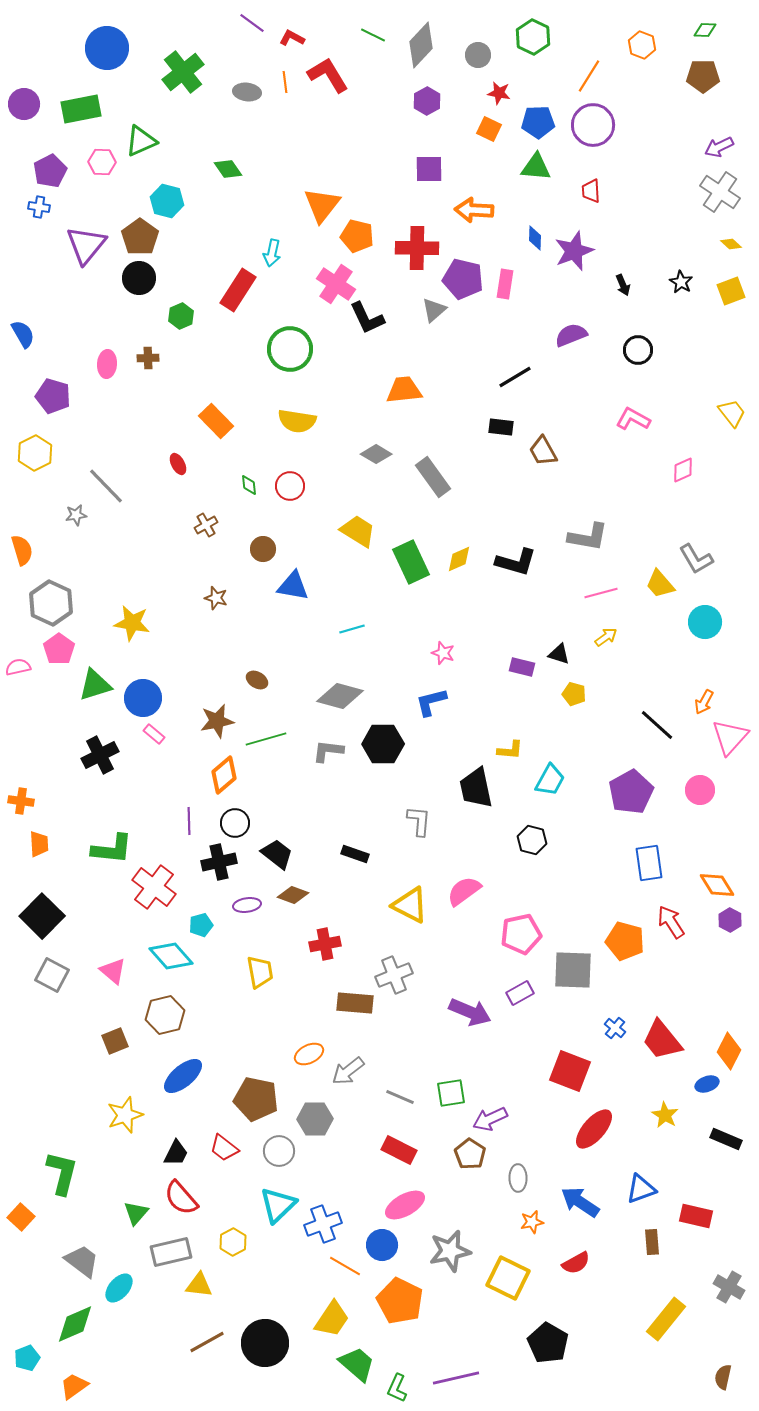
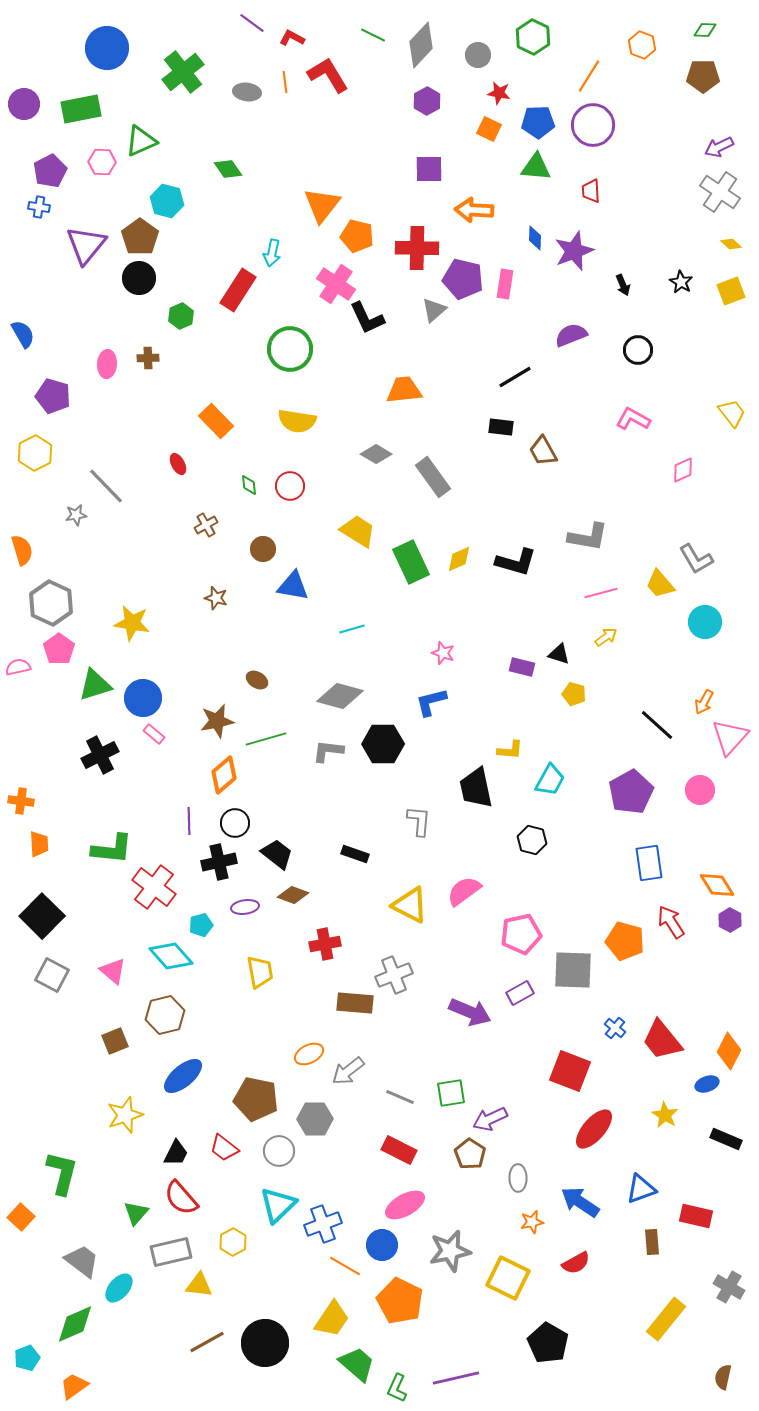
purple ellipse at (247, 905): moved 2 px left, 2 px down
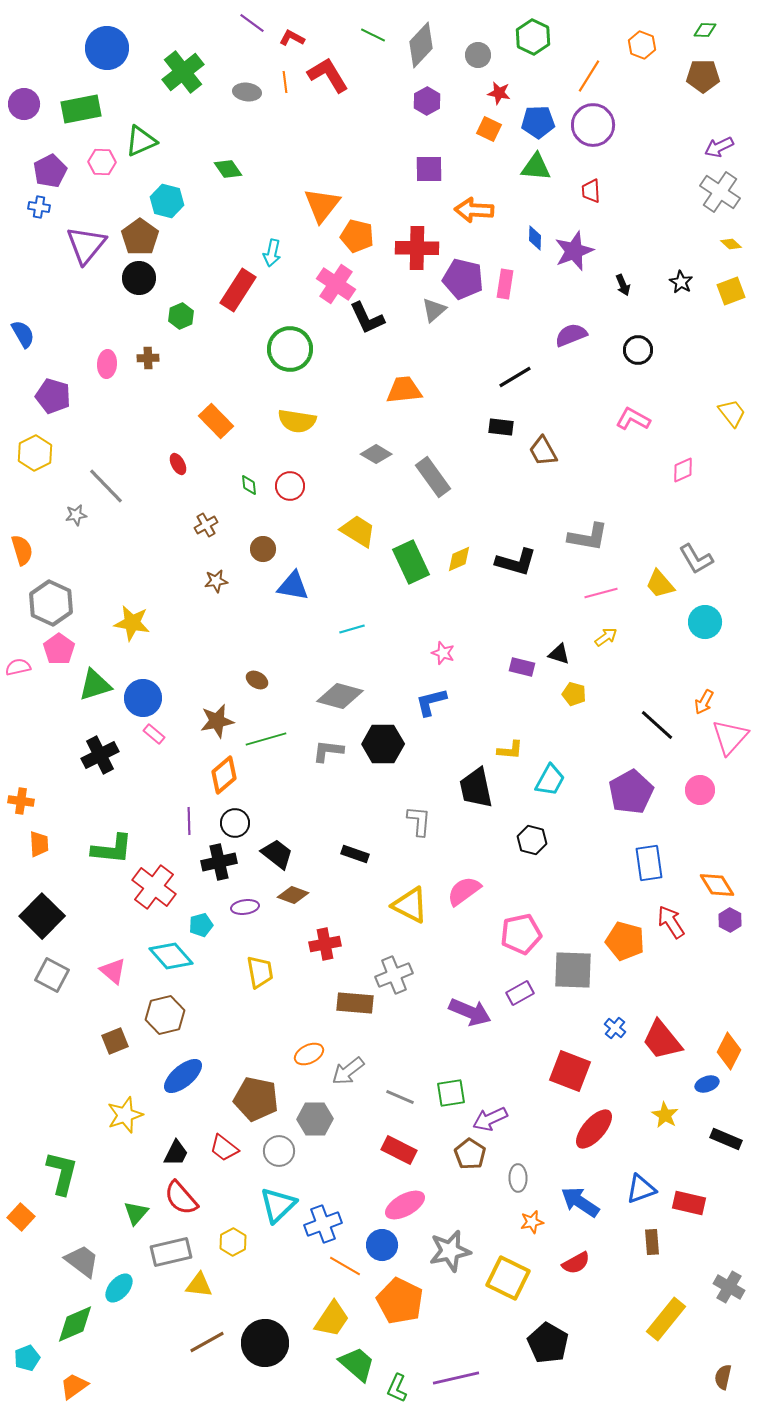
brown star at (216, 598): moved 17 px up; rotated 25 degrees counterclockwise
red rectangle at (696, 1216): moved 7 px left, 13 px up
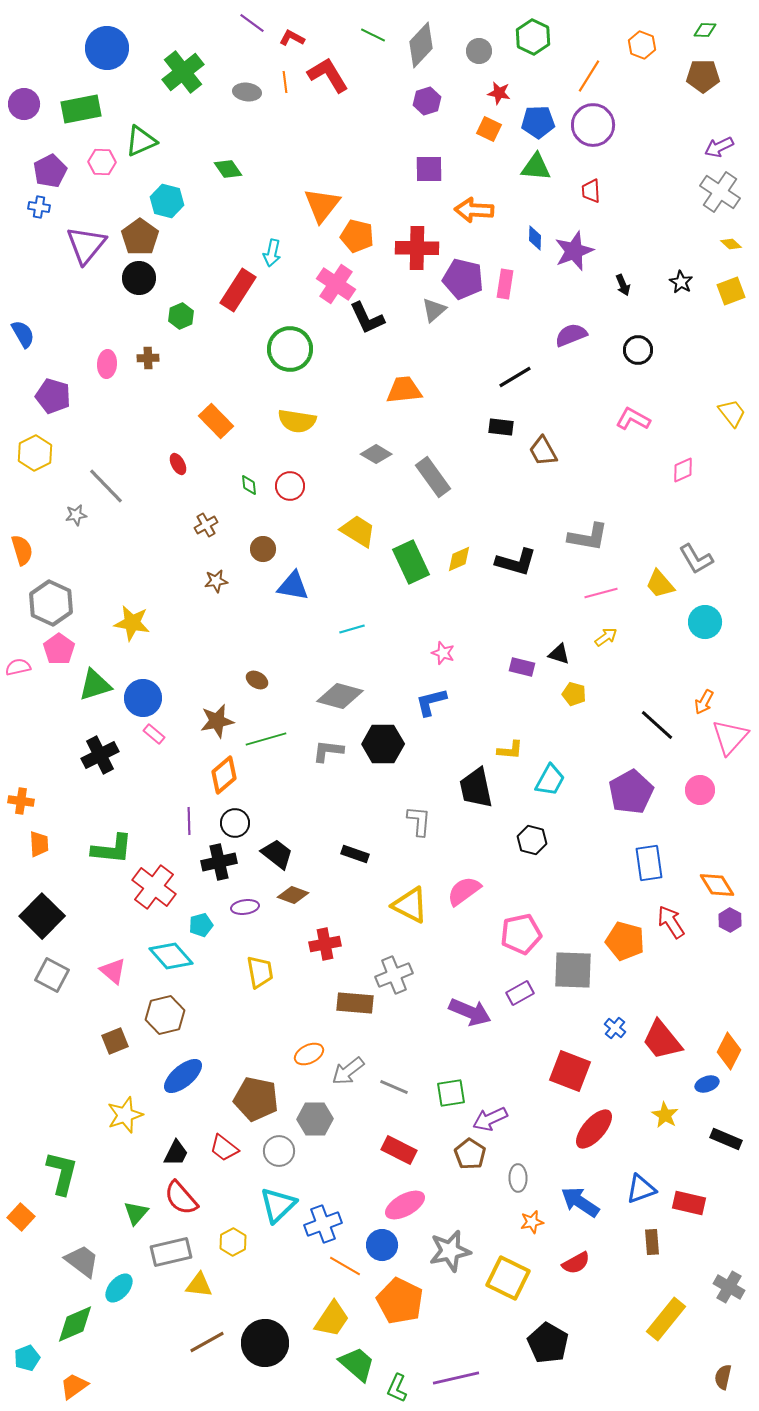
gray circle at (478, 55): moved 1 px right, 4 px up
purple hexagon at (427, 101): rotated 12 degrees clockwise
gray line at (400, 1097): moved 6 px left, 10 px up
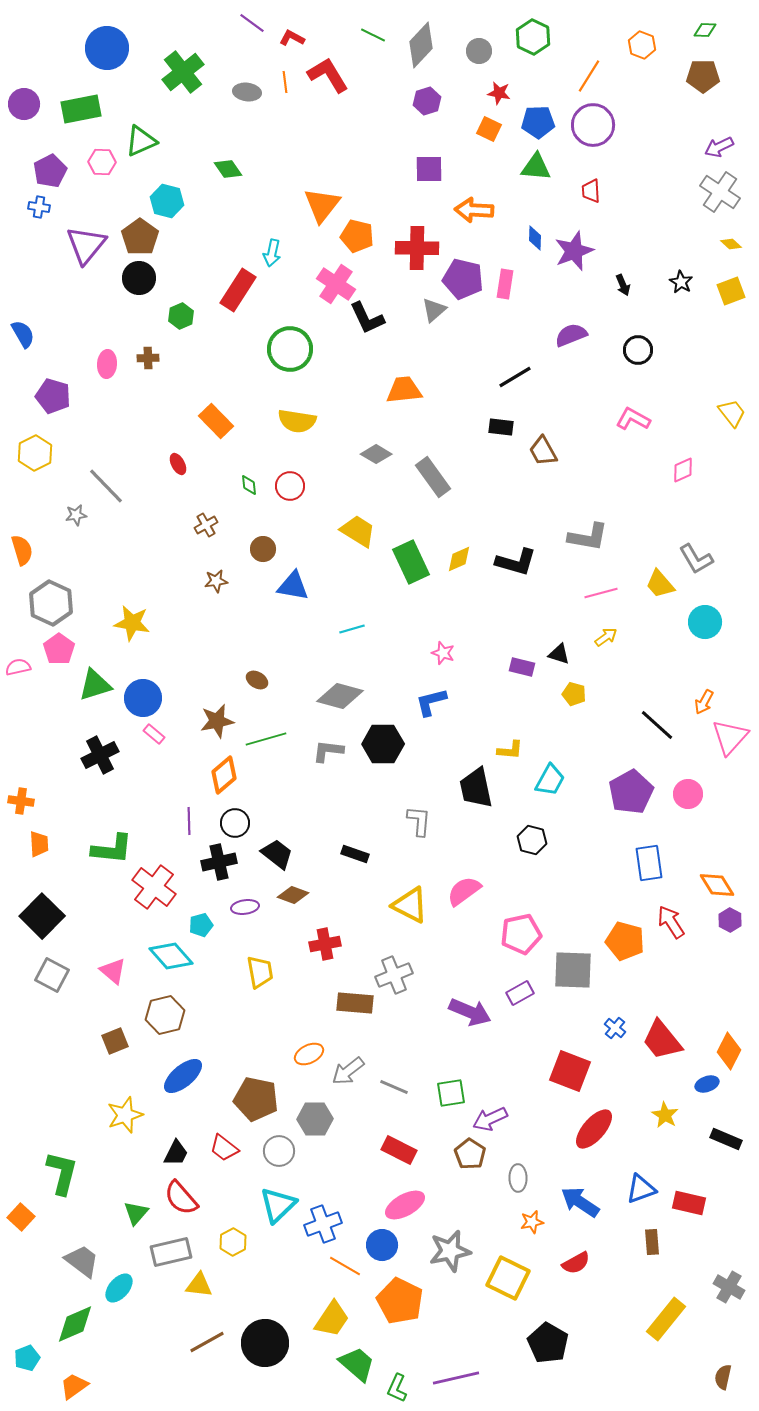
pink circle at (700, 790): moved 12 px left, 4 px down
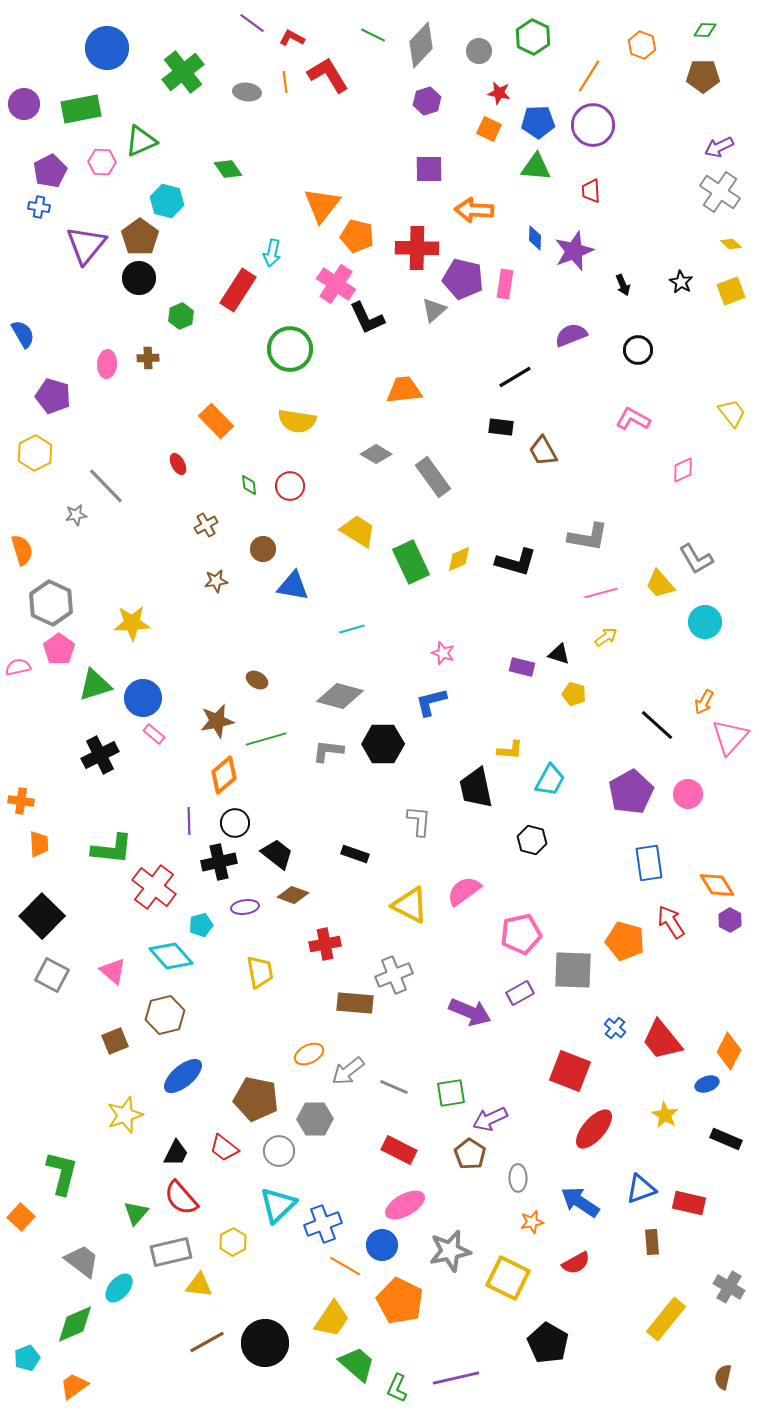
yellow star at (132, 623): rotated 12 degrees counterclockwise
